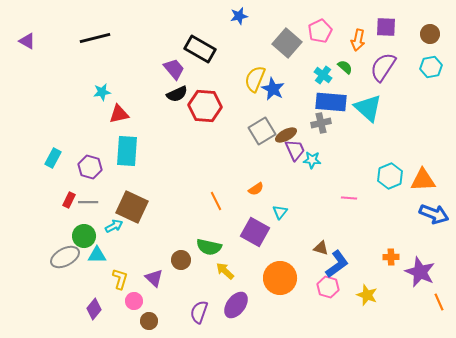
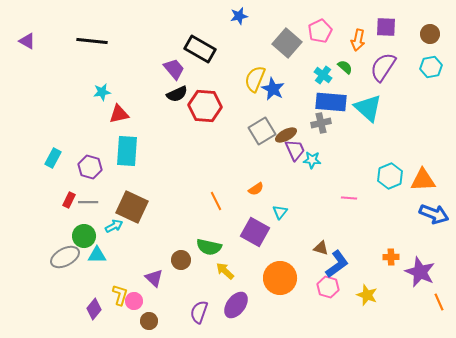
black line at (95, 38): moved 3 px left, 3 px down; rotated 20 degrees clockwise
yellow L-shape at (120, 279): moved 16 px down
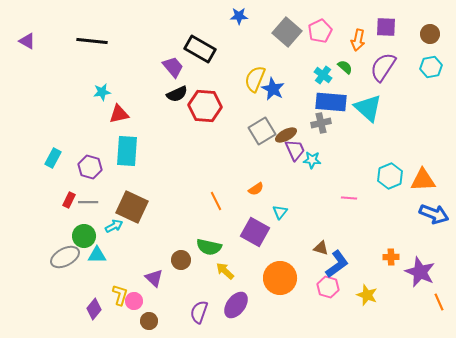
blue star at (239, 16): rotated 12 degrees clockwise
gray square at (287, 43): moved 11 px up
purple trapezoid at (174, 69): moved 1 px left, 2 px up
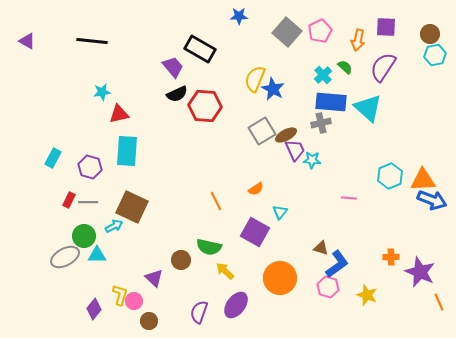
cyan hexagon at (431, 67): moved 4 px right, 12 px up
cyan cross at (323, 75): rotated 12 degrees clockwise
blue arrow at (434, 214): moved 2 px left, 14 px up
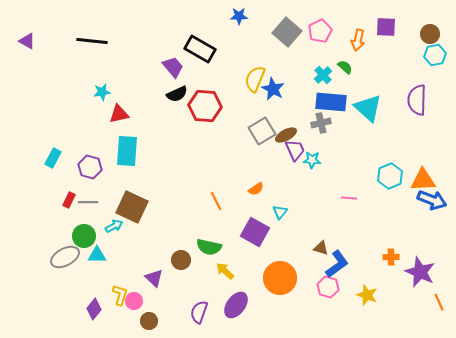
purple semicircle at (383, 67): moved 34 px right, 33 px down; rotated 32 degrees counterclockwise
